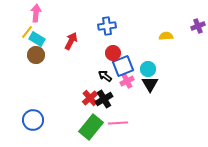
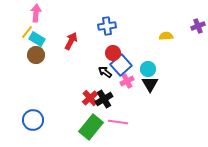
blue square: moved 2 px left, 1 px up; rotated 20 degrees counterclockwise
black arrow: moved 4 px up
pink line: moved 1 px up; rotated 12 degrees clockwise
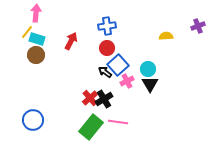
cyan rectangle: rotated 14 degrees counterclockwise
red circle: moved 6 px left, 5 px up
blue square: moved 3 px left
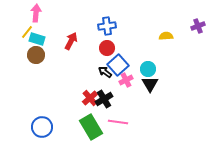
pink cross: moved 1 px left, 1 px up
blue circle: moved 9 px right, 7 px down
green rectangle: rotated 70 degrees counterclockwise
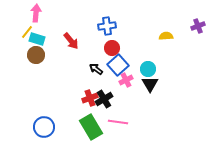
red arrow: rotated 114 degrees clockwise
red circle: moved 5 px right
black arrow: moved 9 px left, 3 px up
red cross: rotated 21 degrees clockwise
blue circle: moved 2 px right
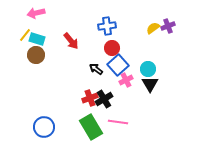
pink arrow: rotated 108 degrees counterclockwise
purple cross: moved 30 px left
yellow line: moved 2 px left, 3 px down
yellow semicircle: moved 13 px left, 8 px up; rotated 32 degrees counterclockwise
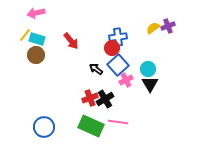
blue cross: moved 11 px right, 11 px down
black cross: moved 1 px right
green rectangle: moved 1 px up; rotated 35 degrees counterclockwise
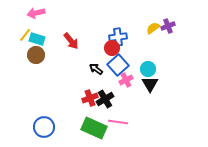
green rectangle: moved 3 px right, 2 px down
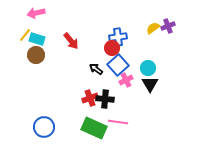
cyan circle: moved 1 px up
black cross: rotated 36 degrees clockwise
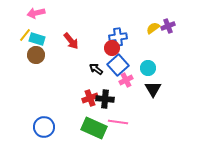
black triangle: moved 3 px right, 5 px down
